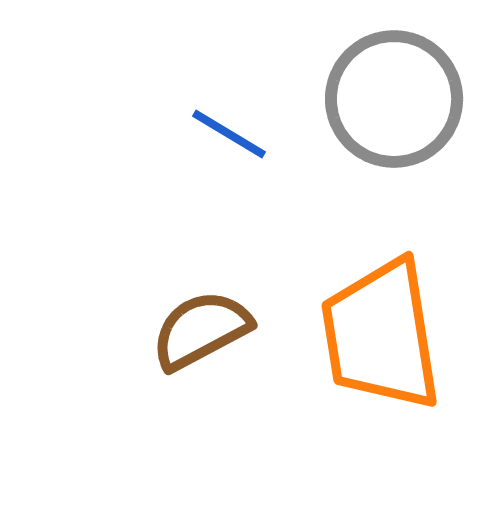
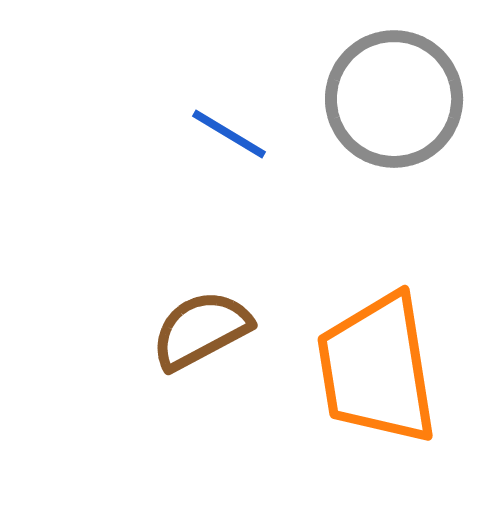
orange trapezoid: moved 4 px left, 34 px down
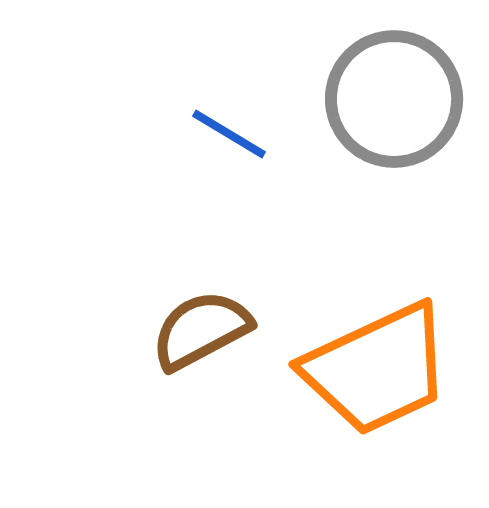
orange trapezoid: rotated 106 degrees counterclockwise
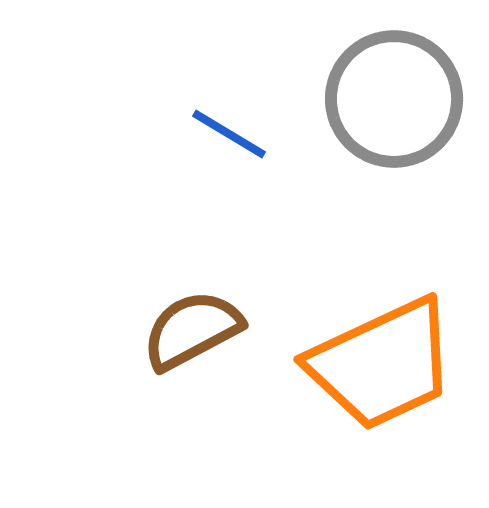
brown semicircle: moved 9 px left
orange trapezoid: moved 5 px right, 5 px up
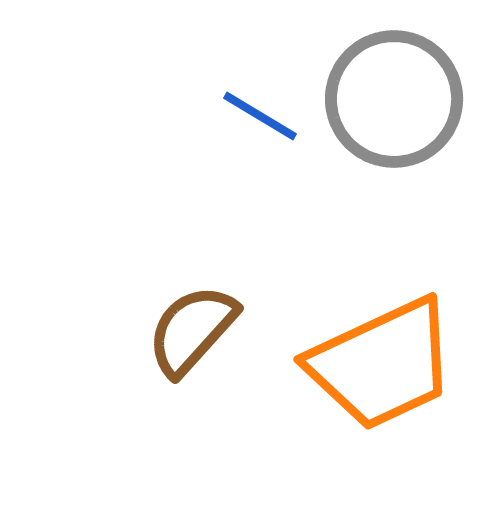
blue line: moved 31 px right, 18 px up
brown semicircle: rotated 20 degrees counterclockwise
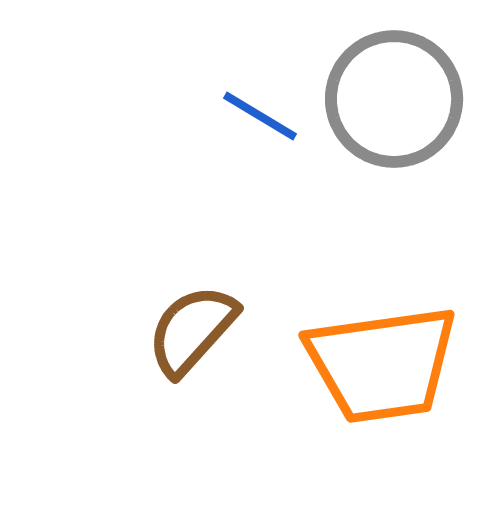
orange trapezoid: rotated 17 degrees clockwise
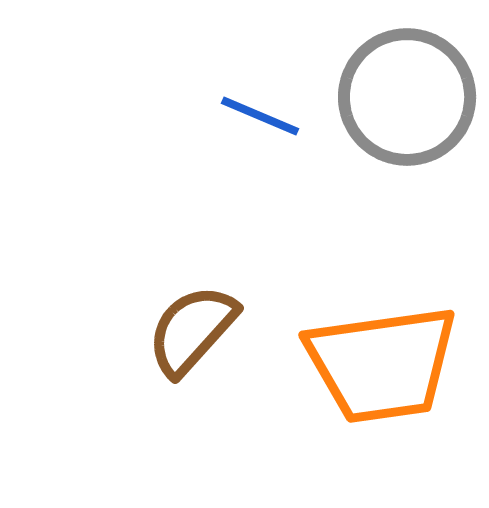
gray circle: moved 13 px right, 2 px up
blue line: rotated 8 degrees counterclockwise
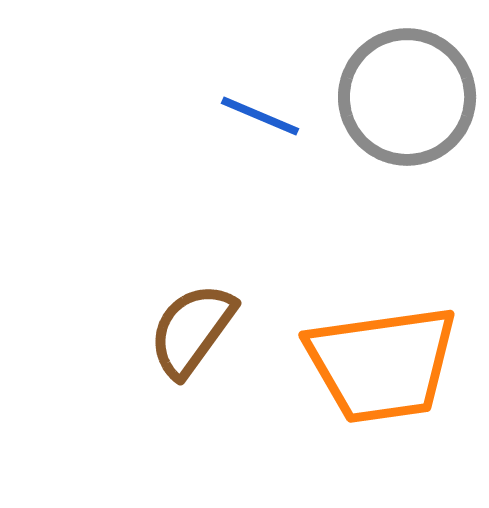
brown semicircle: rotated 6 degrees counterclockwise
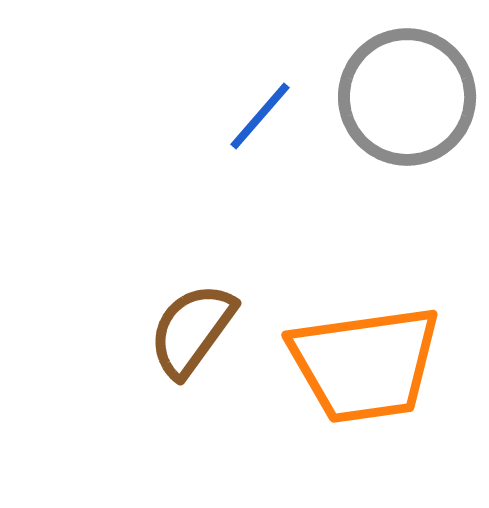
blue line: rotated 72 degrees counterclockwise
orange trapezoid: moved 17 px left
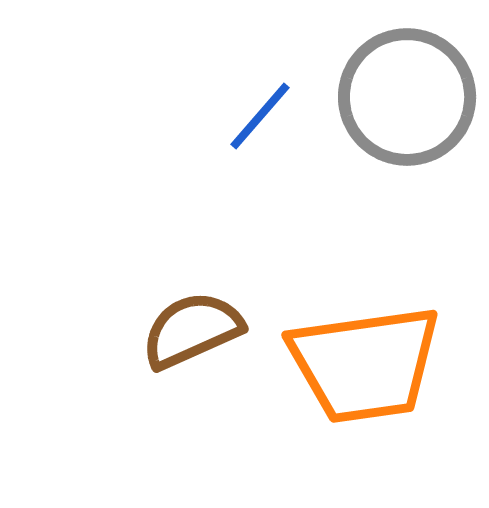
brown semicircle: rotated 30 degrees clockwise
